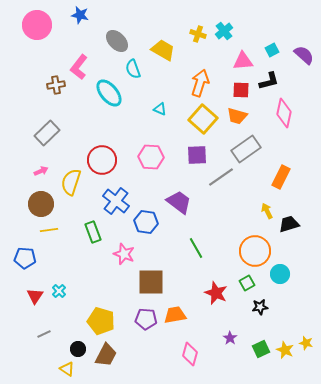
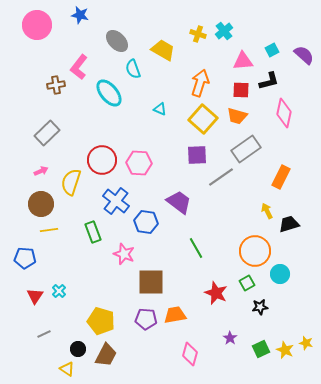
pink hexagon at (151, 157): moved 12 px left, 6 px down
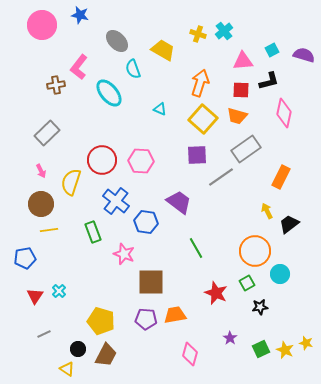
pink circle at (37, 25): moved 5 px right
purple semicircle at (304, 55): rotated 25 degrees counterclockwise
pink hexagon at (139, 163): moved 2 px right, 2 px up
pink arrow at (41, 171): rotated 88 degrees clockwise
black trapezoid at (289, 224): rotated 20 degrees counterclockwise
blue pentagon at (25, 258): rotated 15 degrees counterclockwise
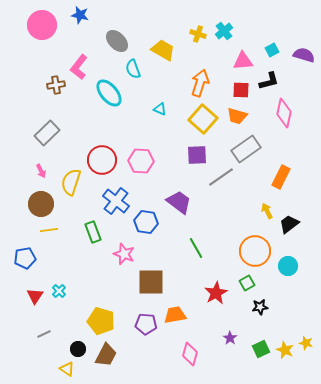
cyan circle at (280, 274): moved 8 px right, 8 px up
red star at (216, 293): rotated 20 degrees clockwise
purple pentagon at (146, 319): moved 5 px down
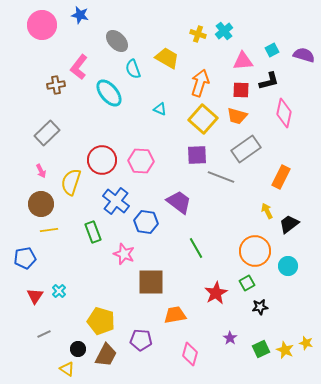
yellow trapezoid at (163, 50): moved 4 px right, 8 px down
gray line at (221, 177): rotated 56 degrees clockwise
purple pentagon at (146, 324): moved 5 px left, 16 px down
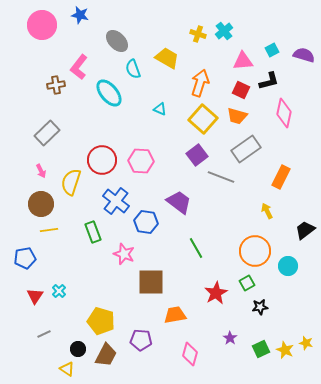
red square at (241, 90): rotated 24 degrees clockwise
purple square at (197, 155): rotated 35 degrees counterclockwise
black trapezoid at (289, 224): moved 16 px right, 6 px down
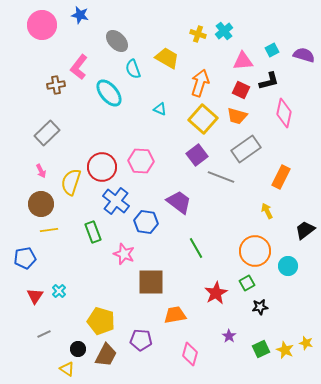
red circle at (102, 160): moved 7 px down
purple star at (230, 338): moved 1 px left, 2 px up
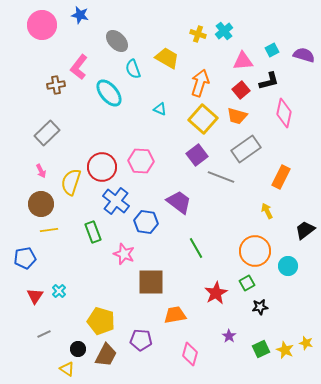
red square at (241, 90): rotated 24 degrees clockwise
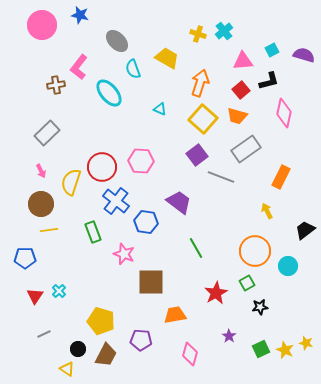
blue pentagon at (25, 258): rotated 10 degrees clockwise
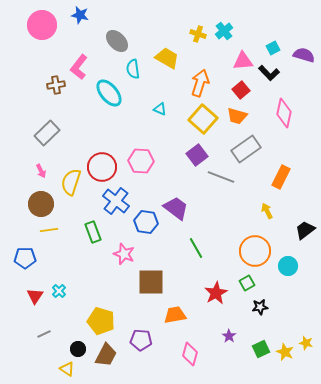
cyan square at (272, 50): moved 1 px right, 2 px up
cyan semicircle at (133, 69): rotated 12 degrees clockwise
black L-shape at (269, 81): moved 8 px up; rotated 60 degrees clockwise
purple trapezoid at (179, 202): moved 3 px left, 6 px down
yellow star at (285, 350): moved 2 px down
